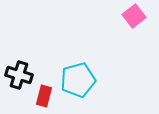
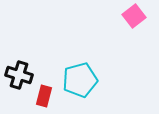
cyan pentagon: moved 2 px right
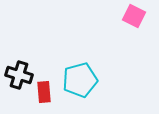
pink square: rotated 25 degrees counterclockwise
red rectangle: moved 4 px up; rotated 20 degrees counterclockwise
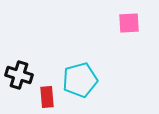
pink square: moved 5 px left, 7 px down; rotated 30 degrees counterclockwise
red rectangle: moved 3 px right, 5 px down
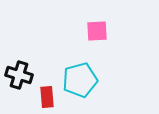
pink square: moved 32 px left, 8 px down
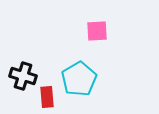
black cross: moved 4 px right, 1 px down
cyan pentagon: moved 1 px left, 1 px up; rotated 16 degrees counterclockwise
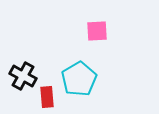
black cross: rotated 12 degrees clockwise
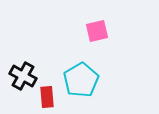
pink square: rotated 10 degrees counterclockwise
cyan pentagon: moved 2 px right, 1 px down
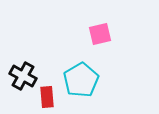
pink square: moved 3 px right, 3 px down
